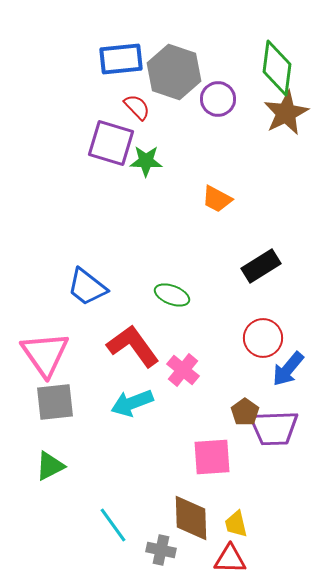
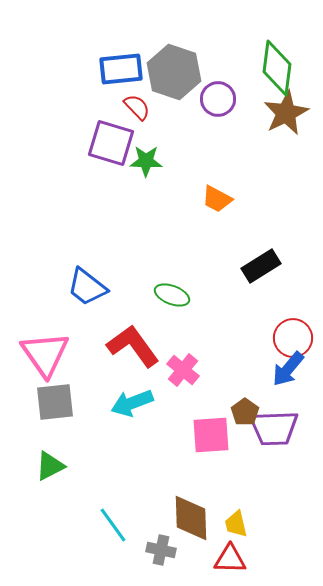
blue rectangle: moved 10 px down
red circle: moved 30 px right
pink square: moved 1 px left, 22 px up
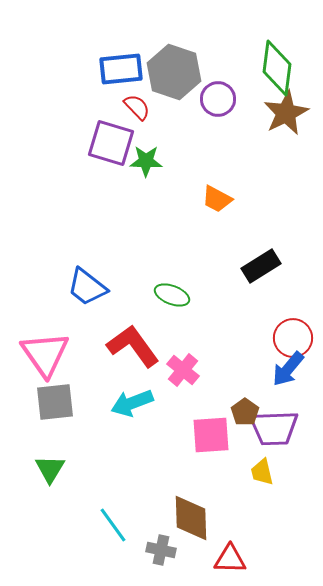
green triangle: moved 3 px down; rotated 32 degrees counterclockwise
yellow trapezoid: moved 26 px right, 52 px up
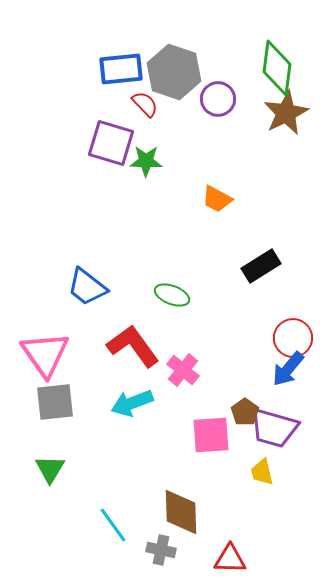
red semicircle: moved 8 px right, 3 px up
purple trapezoid: rotated 18 degrees clockwise
brown diamond: moved 10 px left, 6 px up
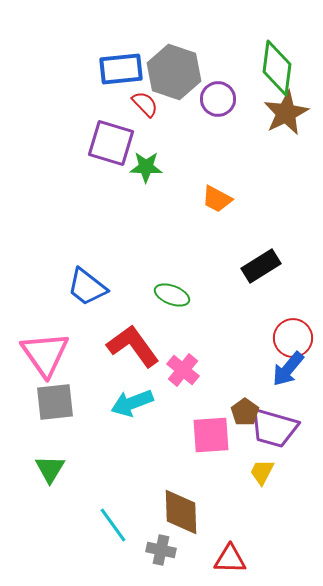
green star: moved 6 px down
yellow trapezoid: rotated 40 degrees clockwise
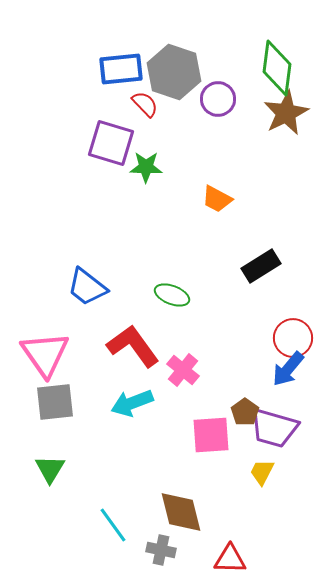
brown diamond: rotated 12 degrees counterclockwise
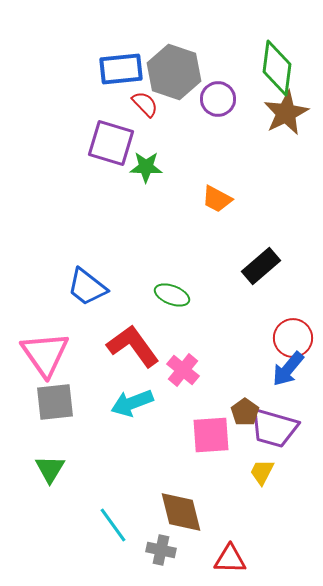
black rectangle: rotated 9 degrees counterclockwise
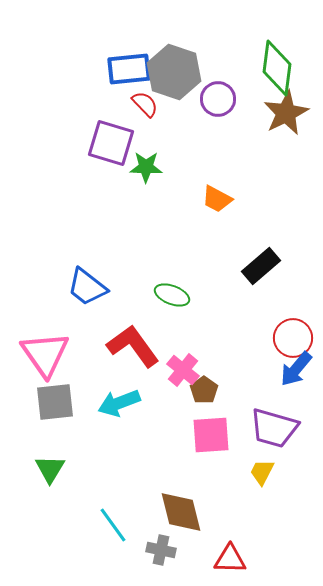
blue rectangle: moved 8 px right
blue arrow: moved 8 px right
cyan arrow: moved 13 px left
brown pentagon: moved 41 px left, 22 px up
